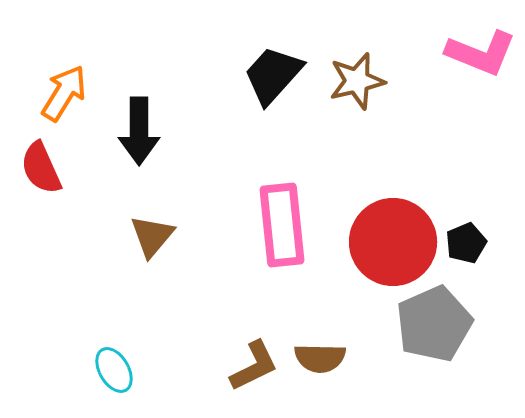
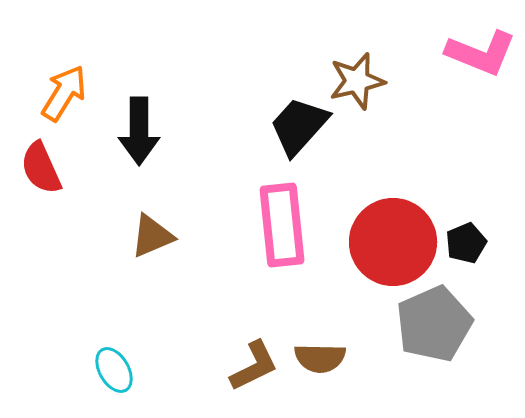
black trapezoid: moved 26 px right, 51 px down
brown triangle: rotated 27 degrees clockwise
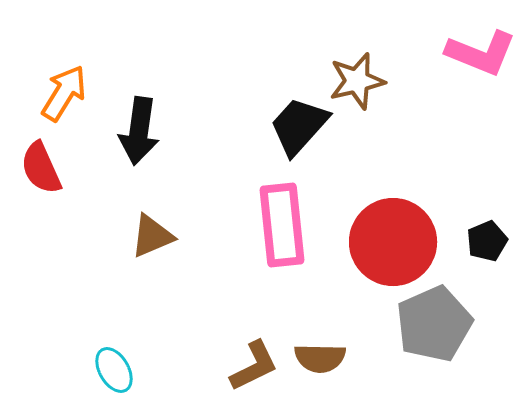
black arrow: rotated 8 degrees clockwise
black pentagon: moved 21 px right, 2 px up
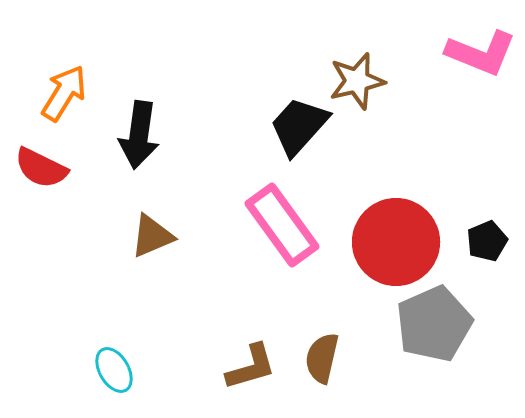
black arrow: moved 4 px down
red semicircle: rotated 40 degrees counterclockwise
pink rectangle: rotated 30 degrees counterclockwise
red circle: moved 3 px right
brown semicircle: moved 2 px right; rotated 102 degrees clockwise
brown L-shape: moved 3 px left, 1 px down; rotated 10 degrees clockwise
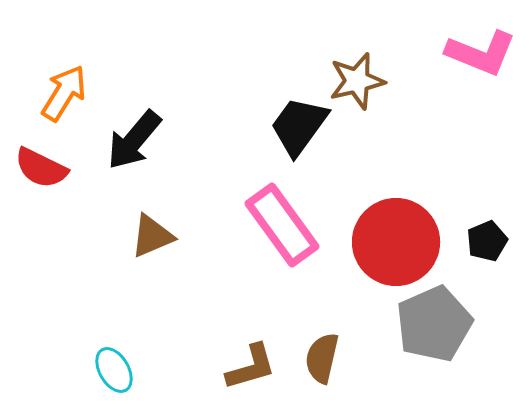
black trapezoid: rotated 6 degrees counterclockwise
black arrow: moved 5 px left, 5 px down; rotated 32 degrees clockwise
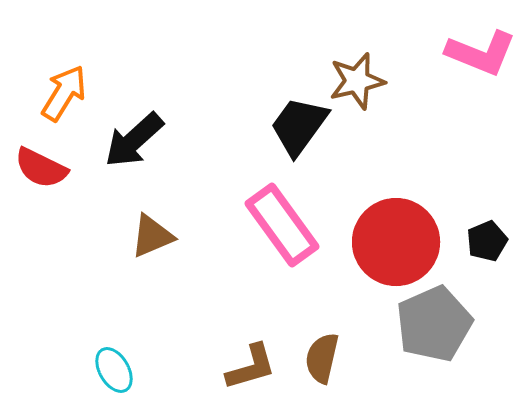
black arrow: rotated 8 degrees clockwise
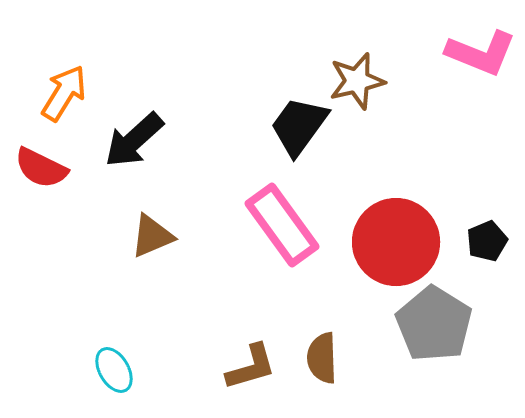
gray pentagon: rotated 16 degrees counterclockwise
brown semicircle: rotated 15 degrees counterclockwise
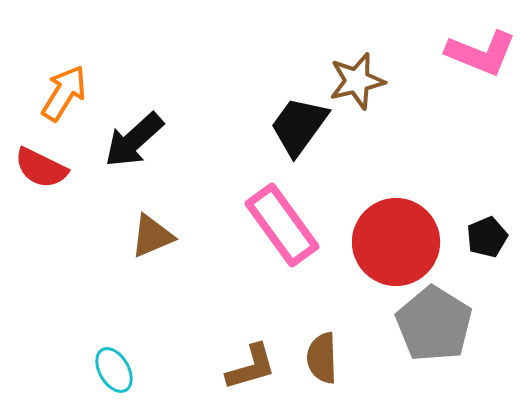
black pentagon: moved 4 px up
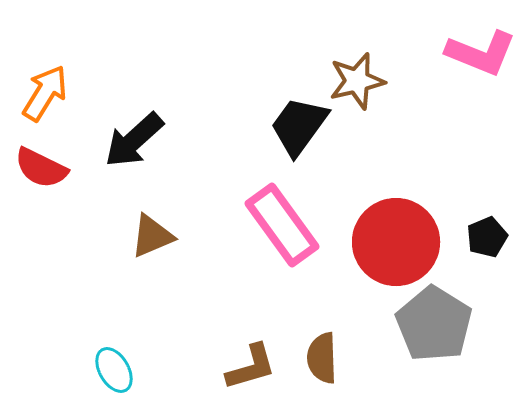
orange arrow: moved 19 px left
